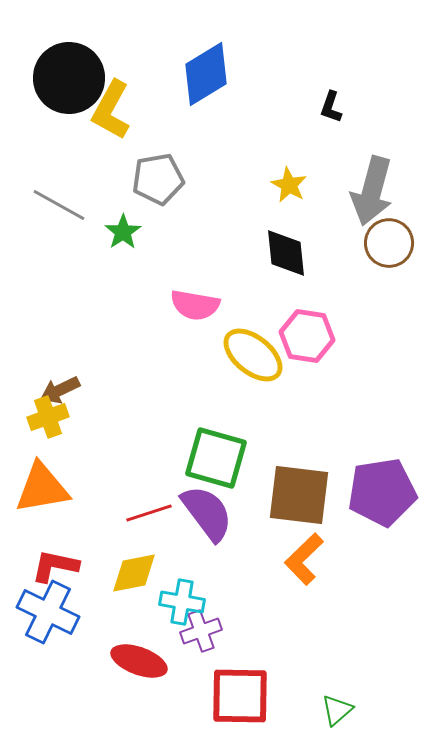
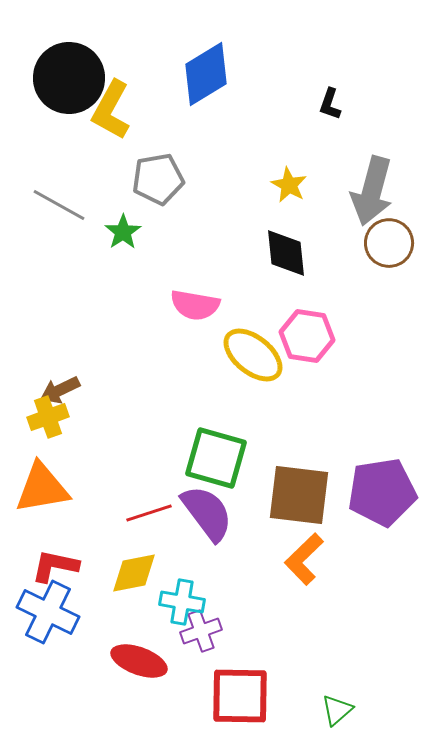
black L-shape: moved 1 px left, 3 px up
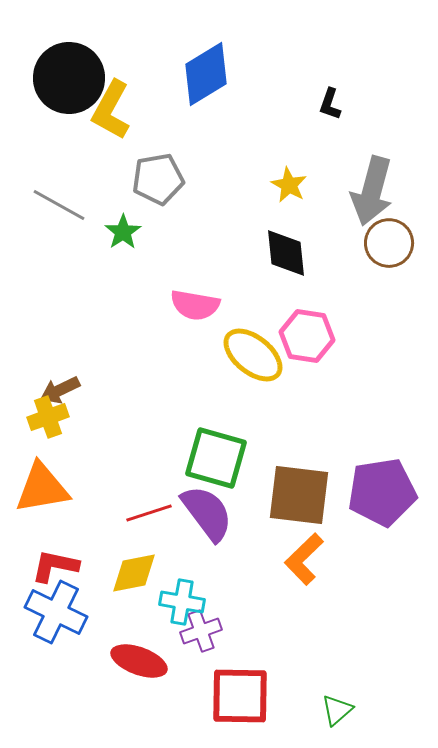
blue cross: moved 8 px right
